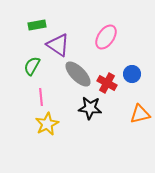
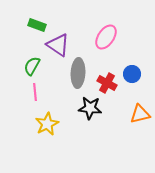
green rectangle: rotated 30 degrees clockwise
gray ellipse: moved 1 px up; rotated 48 degrees clockwise
pink line: moved 6 px left, 5 px up
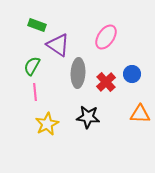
red cross: moved 1 px left, 1 px up; rotated 18 degrees clockwise
black star: moved 2 px left, 9 px down
orange triangle: rotated 15 degrees clockwise
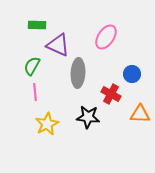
green rectangle: rotated 18 degrees counterclockwise
purple triangle: rotated 10 degrees counterclockwise
red cross: moved 5 px right, 12 px down; rotated 18 degrees counterclockwise
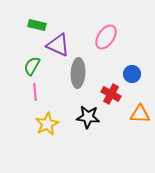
green rectangle: rotated 12 degrees clockwise
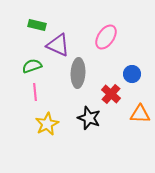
green semicircle: rotated 42 degrees clockwise
red cross: rotated 12 degrees clockwise
black star: moved 1 px right, 1 px down; rotated 15 degrees clockwise
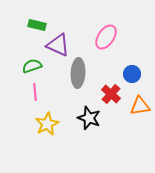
orange triangle: moved 8 px up; rotated 10 degrees counterclockwise
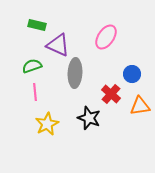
gray ellipse: moved 3 px left
